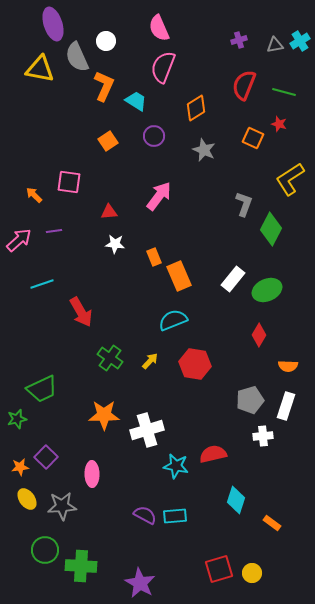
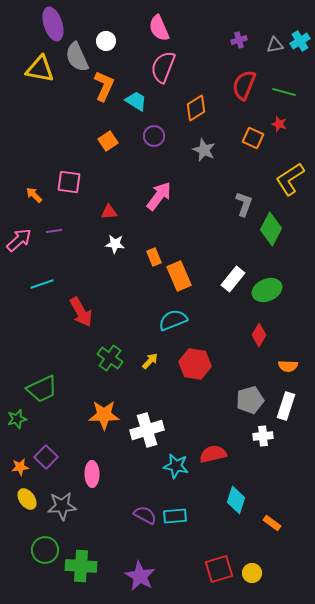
purple star at (140, 583): moved 7 px up
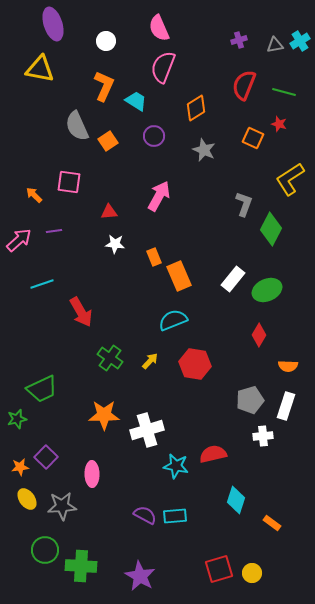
gray semicircle at (77, 57): moved 69 px down
pink arrow at (159, 196): rotated 8 degrees counterclockwise
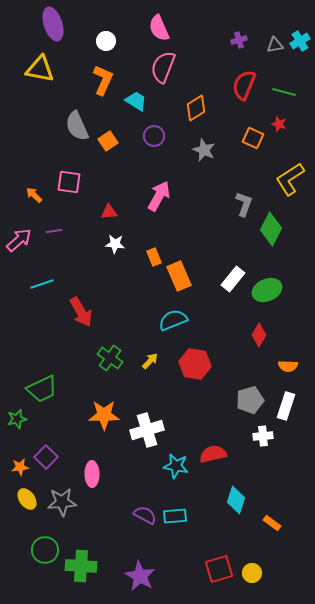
orange L-shape at (104, 86): moved 1 px left, 6 px up
gray star at (62, 506): moved 4 px up
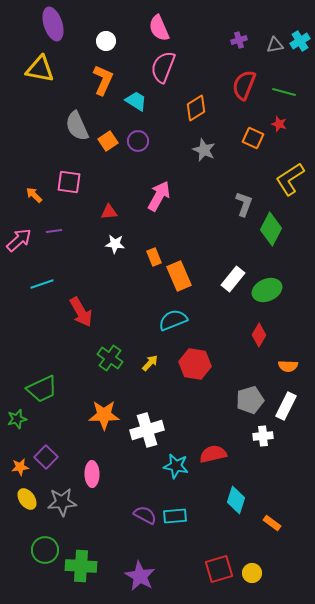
purple circle at (154, 136): moved 16 px left, 5 px down
yellow arrow at (150, 361): moved 2 px down
white rectangle at (286, 406): rotated 8 degrees clockwise
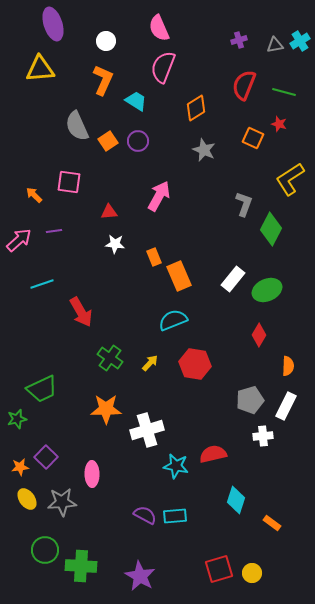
yellow triangle at (40, 69): rotated 16 degrees counterclockwise
orange semicircle at (288, 366): rotated 90 degrees counterclockwise
orange star at (104, 415): moved 2 px right, 6 px up
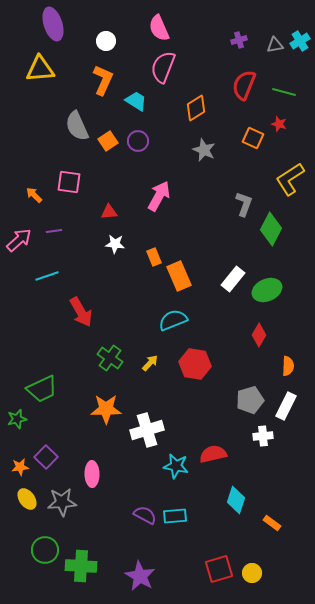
cyan line at (42, 284): moved 5 px right, 8 px up
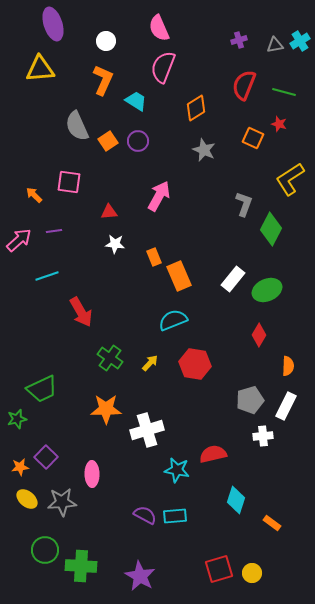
cyan star at (176, 466): moved 1 px right, 4 px down
yellow ellipse at (27, 499): rotated 15 degrees counterclockwise
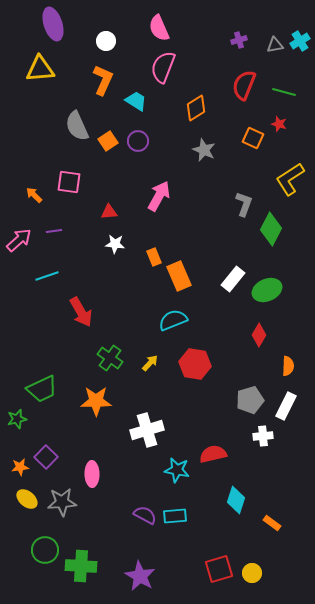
orange star at (106, 409): moved 10 px left, 8 px up
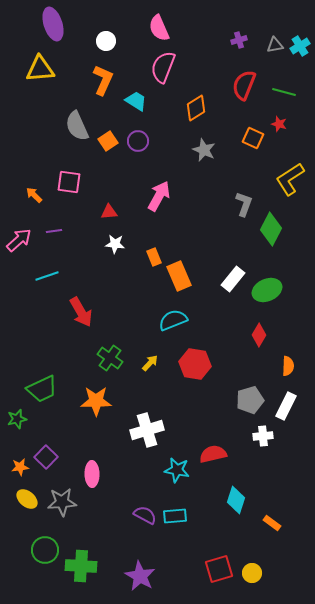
cyan cross at (300, 41): moved 5 px down
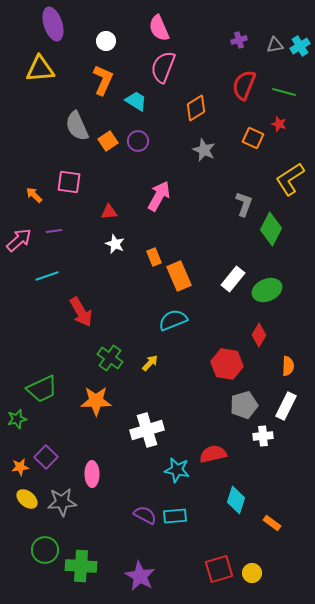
white star at (115, 244): rotated 18 degrees clockwise
red hexagon at (195, 364): moved 32 px right
gray pentagon at (250, 400): moved 6 px left, 5 px down
